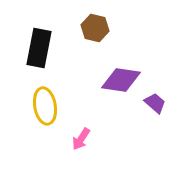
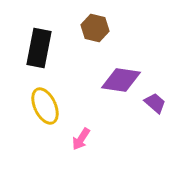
yellow ellipse: rotated 15 degrees counterclockwise
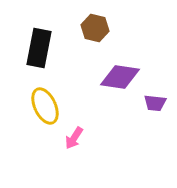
purple diamond: moved 1 px left, 3 px up
purple trapezoid: rotated 145 degrees clockwise
pink arrow: moved 7 px left, 1 px up
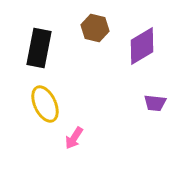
purple diamond: moved 22 px right, 31 px up; rotated 39 degrees counterclockwise
yellow ellipse: moved 2 px up
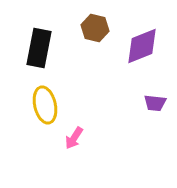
purple diamond: rotated 9 degrees clockwise
yellow ellipse: moved 1 px down; rotated 12 degrees clockwise
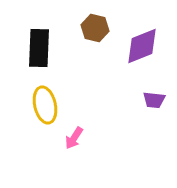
black rectangle: rotated 9 degrees counterclockwise
purple trapezoid: moved 1 px left, 3 px up
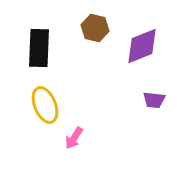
yellow ellipse: rotated 9 degrees counterclockwise
